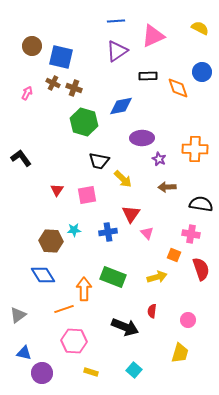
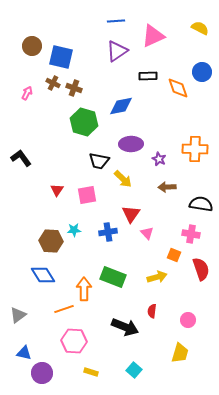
purple ellipse at (142, 138): moved 11 px left, 6 px down
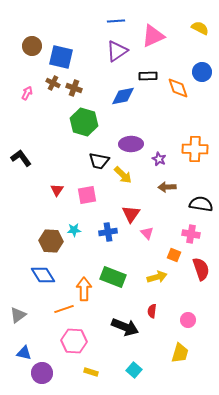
blue diamond at (121, 106): moved 2 px right, 10 px up
yellow arrow at (123, 179): moved 4 px up
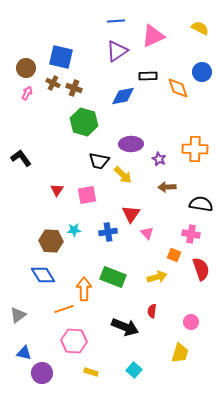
brown circle at (32, 46): moved 6 px left, 22 px down
pink circle at (188, 320): moved 3 px right, 2 px down
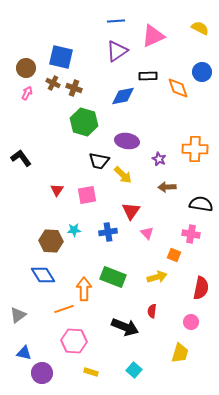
purple ellipse at (131, 144): moved 4 px left, 3 px up; rotated 10 degrees clockwise
red triangle at (131, 214): moved 3 px up
red semicircle at (201, 269): moved 19 px down; rotated 30 degrees clockwise
